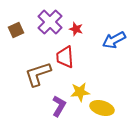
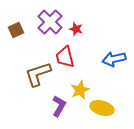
blue arrow: moved 19 px down; rotated 15 degrees clockwise
red trapezoid: rotated 10 degrees counterclockwise
yellow star: moved 2 px up; rotated 18 degrees counterclockwise
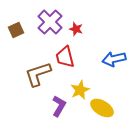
yellow ellipse: rotated 15 degrees clockwise
